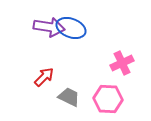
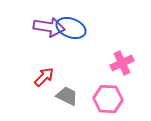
gray trapezoid: moved 2 px left, 1 px up
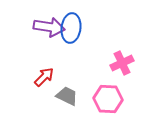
blue ellipse: rotated 76 degrees clockwise
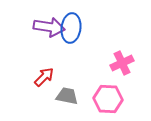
gray trapezoid: rotated 15 degrees counterclockwise
